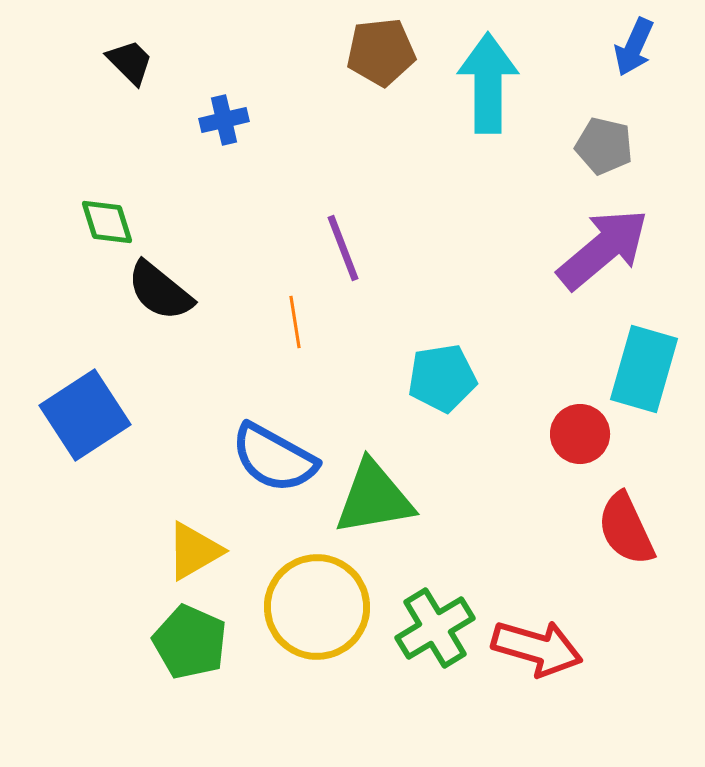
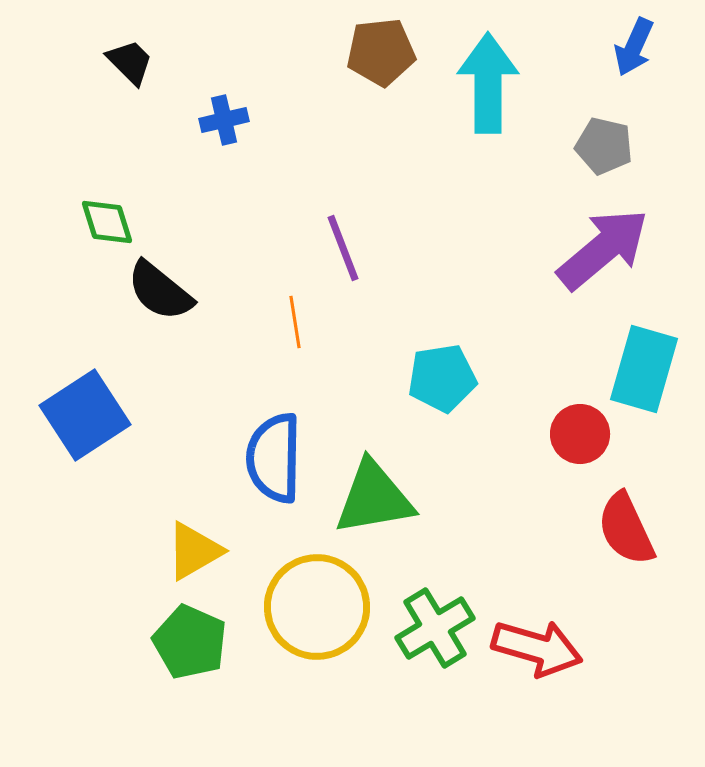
blue semicircle: rotated 62 degrees clockwise
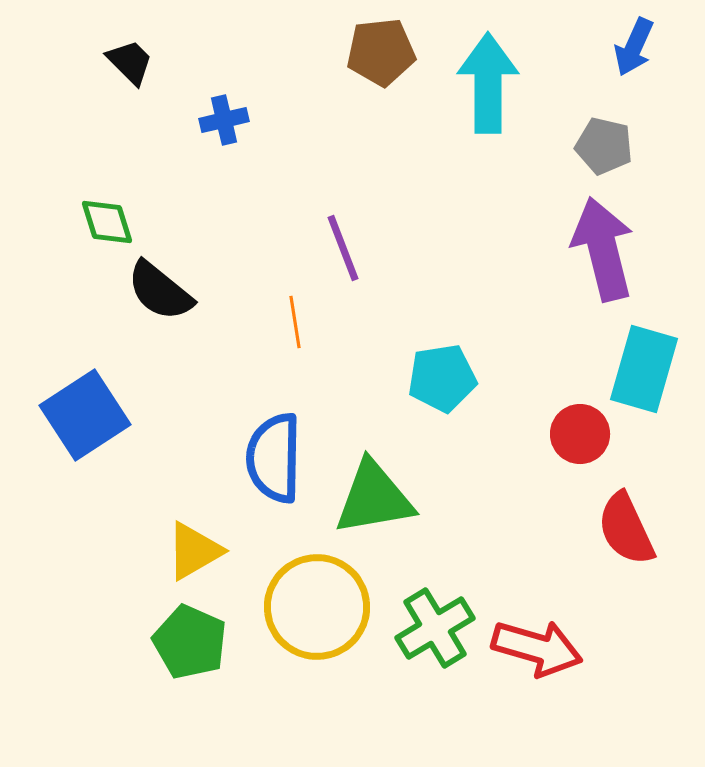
purple arrow: rotated 64 degrees counterclockwise
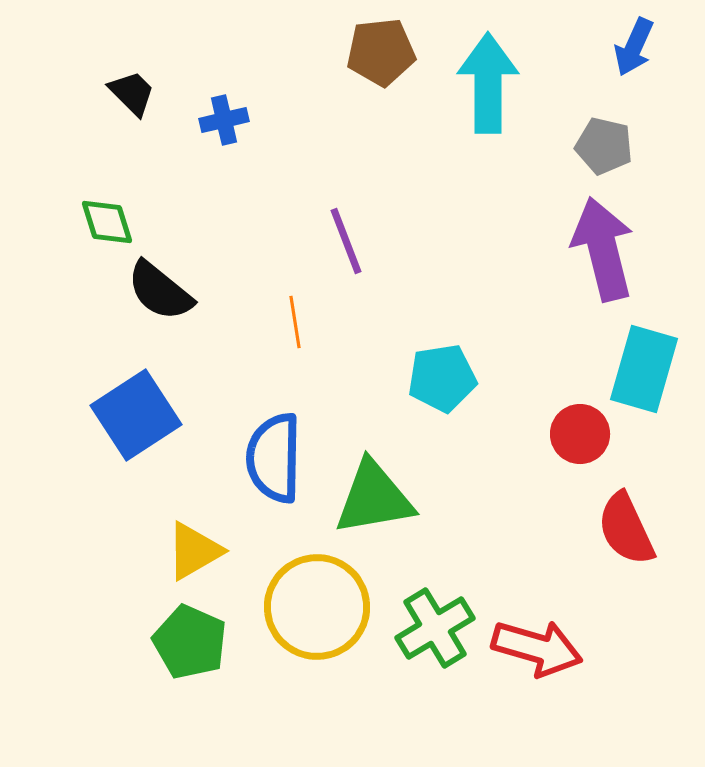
black trapezoid: moved 2 px right, 31 px down
purple line: moved 3 px right, 7 px up
blue square: moved 51 px right
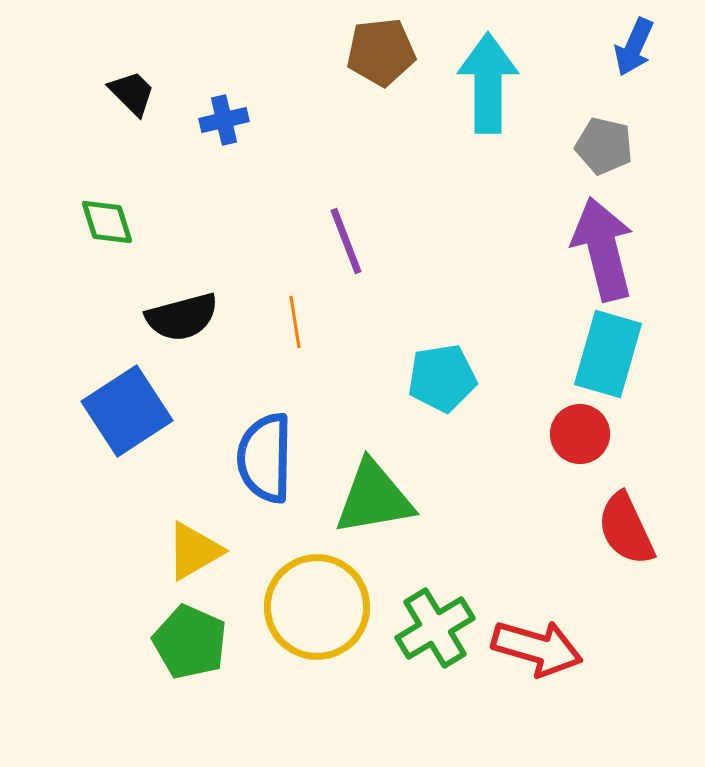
black semicircle: moved 22 px right, 26 px down; rotated 54 degrees counterclockwise
cyan rectangle: moved 36 px left, 15 px up
blue square: moved 9 px left, 4 px up
blue semicircle: moved 9 px left
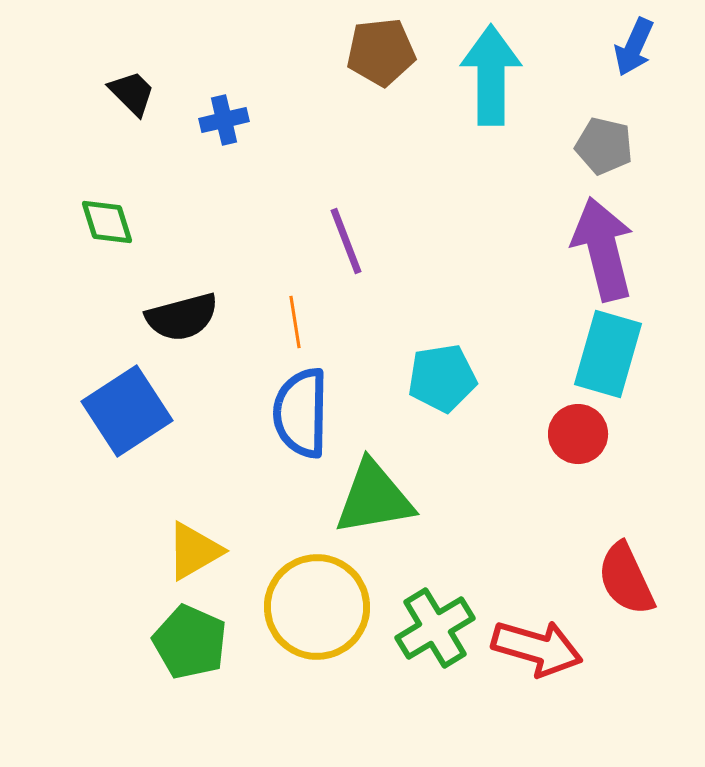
cyan arrow: moved 3 px right, 8 px up
red circle: moved 2 px left
blue semicircle: moved 36 px right, 45 px up
red semicircle: moved 50 px down
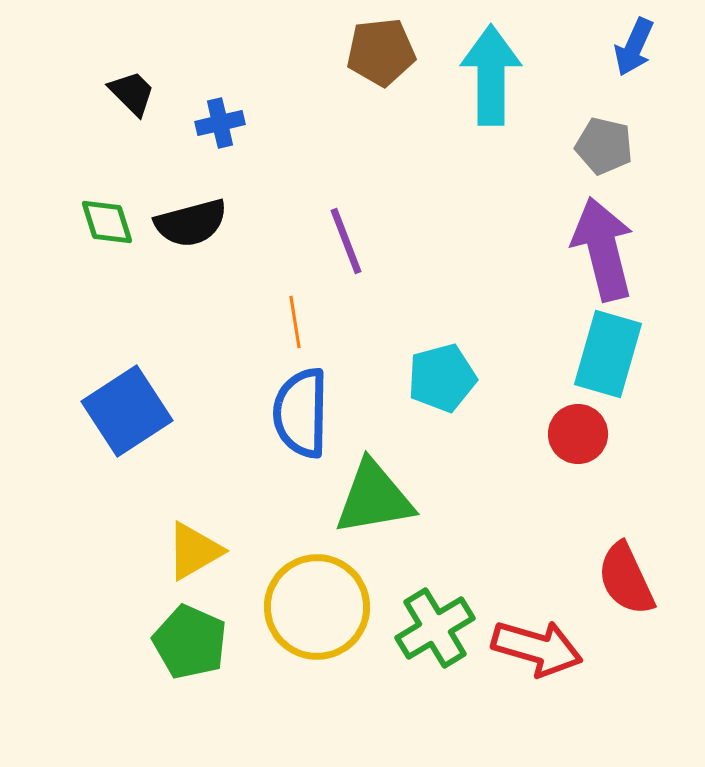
blue cross: moved 4 px left, 3 px down
black semicircle: moved 9 px right, 94 px up
cyan pentagon: rotated 6 degrees counterclockwise
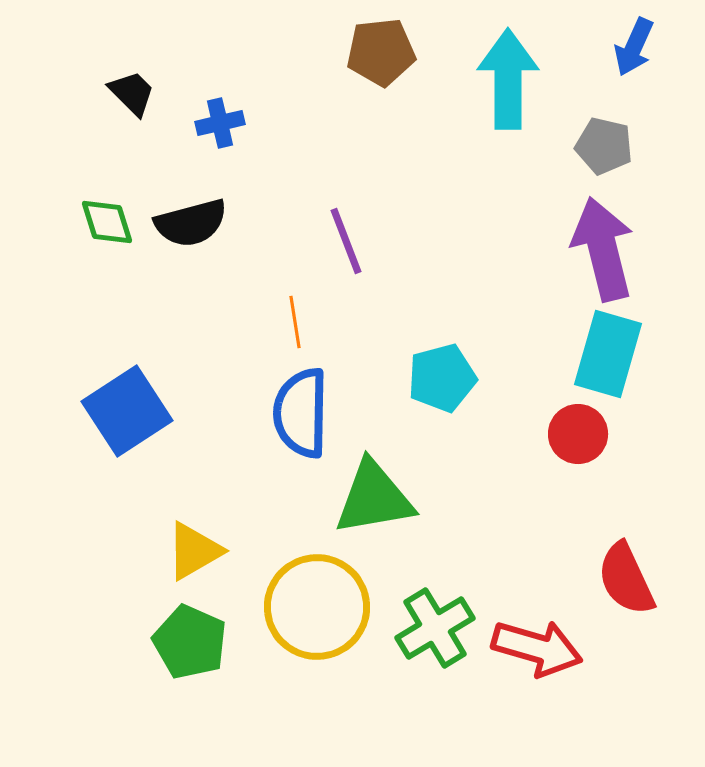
cyan arrow: moved 17 px right, 4 px down
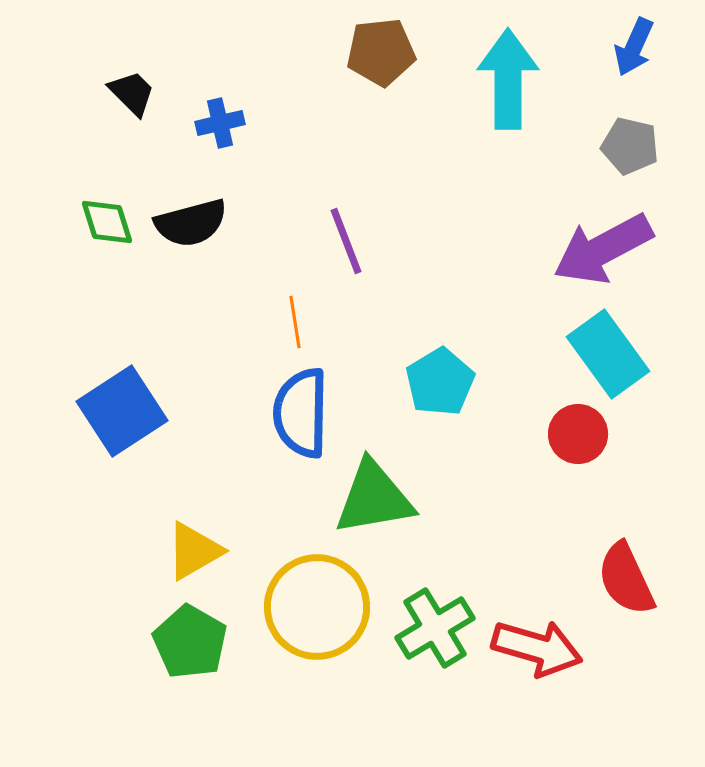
gray pentagon: moved 26 px right
purple arrow: rotated 104 degrees counterclockwise
cyan rectangle: rotated 52 degrees counterclockwise
cyan pentagon: moved 2 px left, 4 px down; rotated 16 degrees counterclockwise
blue square: moved 5 px left
green pentagon: rotated 6 degrees clockwise
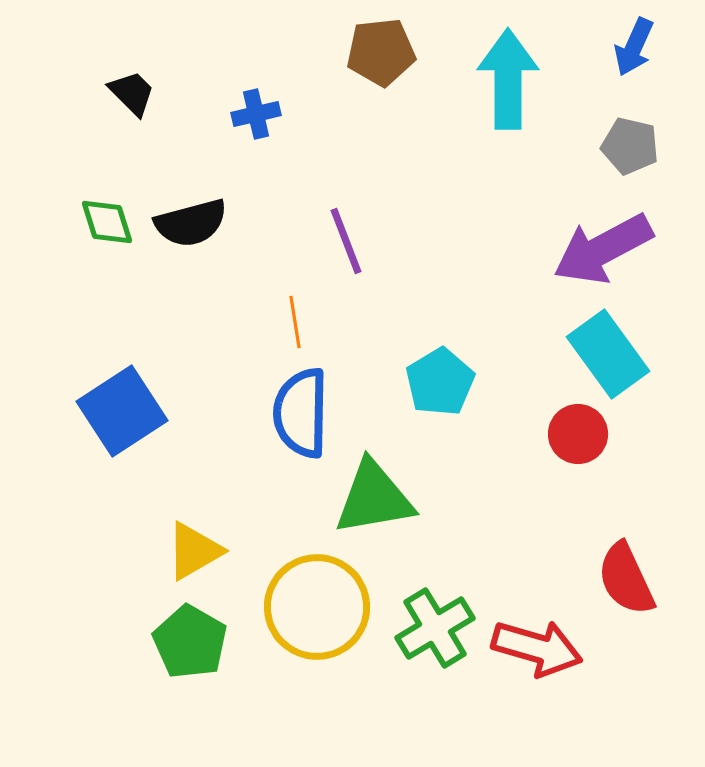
blue cross: moved 36 px right, 9 px up
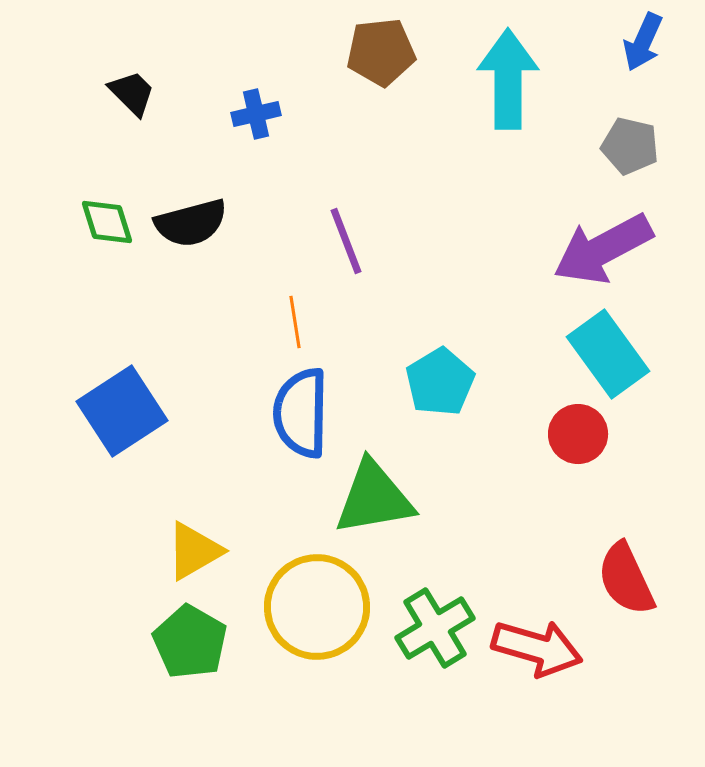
blue arrow: moved 9 px right, 5 px up
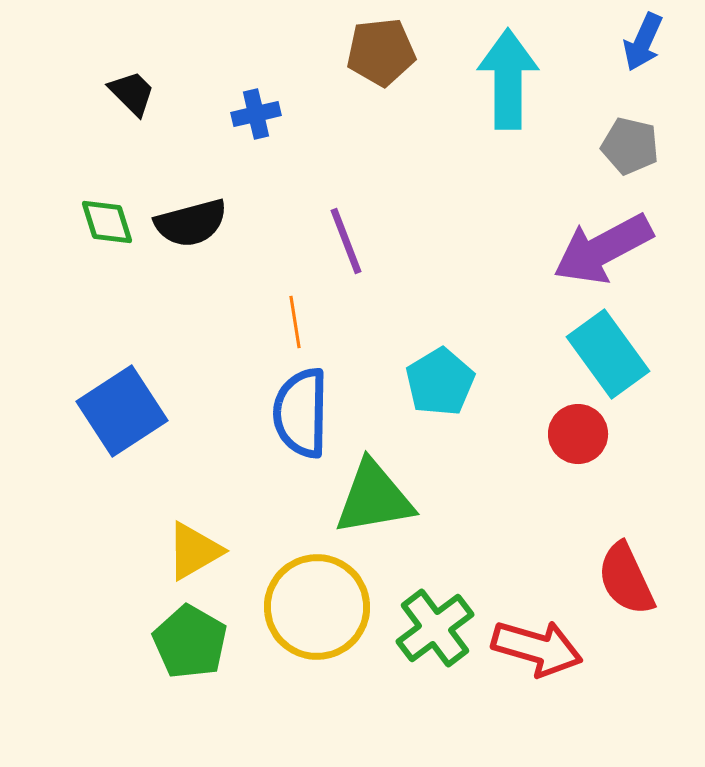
green cross: rotated 6 degrees counterclockwise
